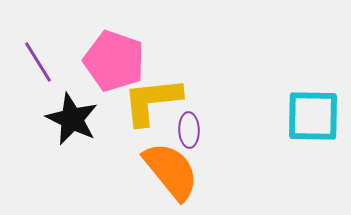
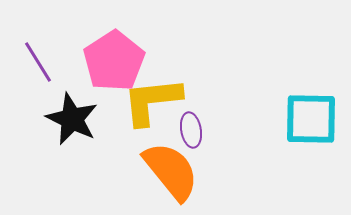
pink pentagon: rotated 20 degrees clockwise
cyan square: moved 2 px left, 3 px down
purple ellipse: moved 2 px right; rotated 8 degrees counterclockwise
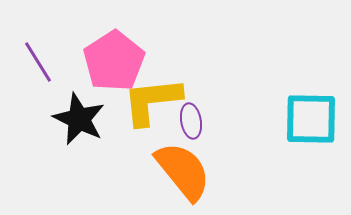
black star: moved 7 px right
purple ellipse: moved 9 px up
orange semicircle: moved 12 px right
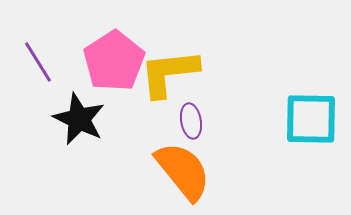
yellow L-shape: moved 17 px right, 28 px up
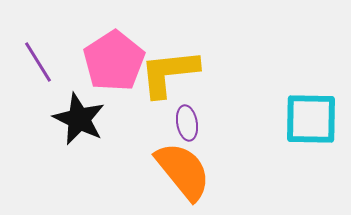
purple ellipse: moved 4 px left, 2 px down
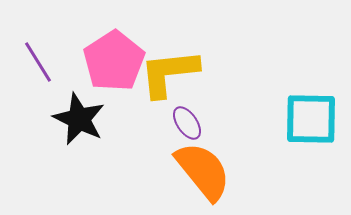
purple ellipse: rotated 24 degrees counterclockwise
orange semicircle: moved 20 px right
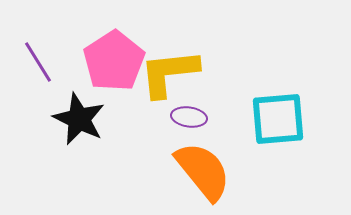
cyan square: moved 33 px left; rotated 6 degrees counterclockwise
purple ellipse: moved 2 px right, 6 px up; rotated 48 degrees counterclockwise
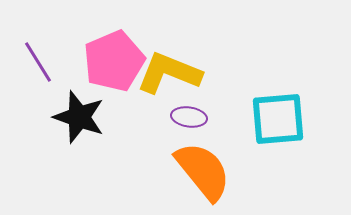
pink pentagon: rotated 10 degrees clockwise
yellow L-shape: rotated 28 degrees clockwise
black star: moved 2 px up; rotated 6 degrees counterclockwise
